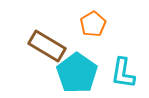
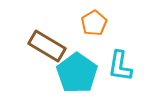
orange pentagon: moved 1 px right, 1 px up
cyan L-shape: moved 3 px left, 7 px up
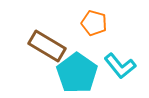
orange pentagon: rotated 25 degrees counterclockwise
cyan L-shape: rotated 48 degrees counterclockwise
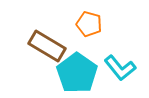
orange pentagon: moved 5 px left, 1 px down
cyan L-shape: moved 2 px down
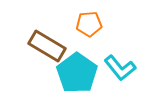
orange pentagon: rotated 20 degrees counterclockwise
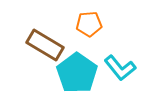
brown rectangle: moved 2 px left, 1 px up
